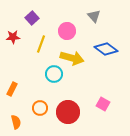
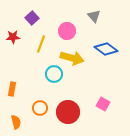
orange rectangle: rotated 16 degrees counterclockwise
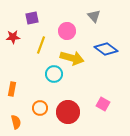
purple square: rotated 32 degrees clockwise
yellow line: moved 1 px down
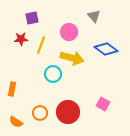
pink circle: moved 2 px right, 1 px down
red star: moved 8 px right, 2 px down
cyan circle: moved 1 px left
orange circle: moved 5 px down
orange semicircle: rotated 136 degrees clockwise
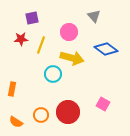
orange circle: moved 1 px right, 2 px down
